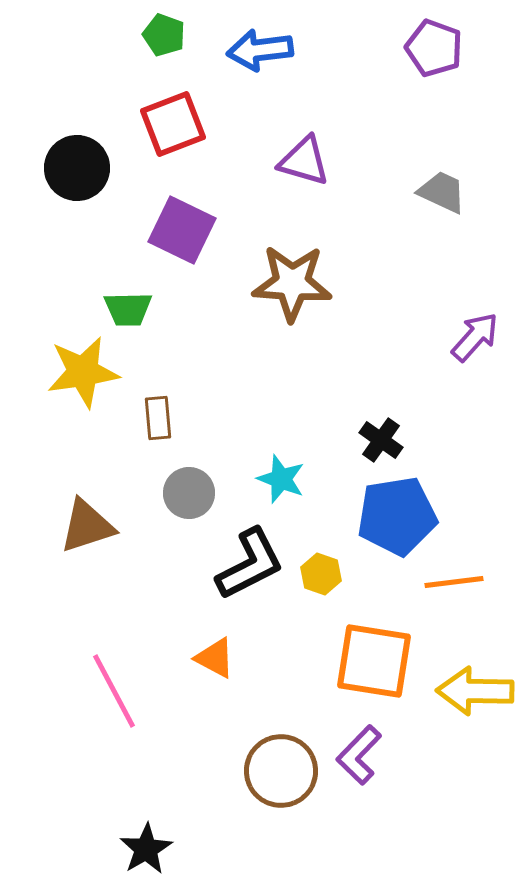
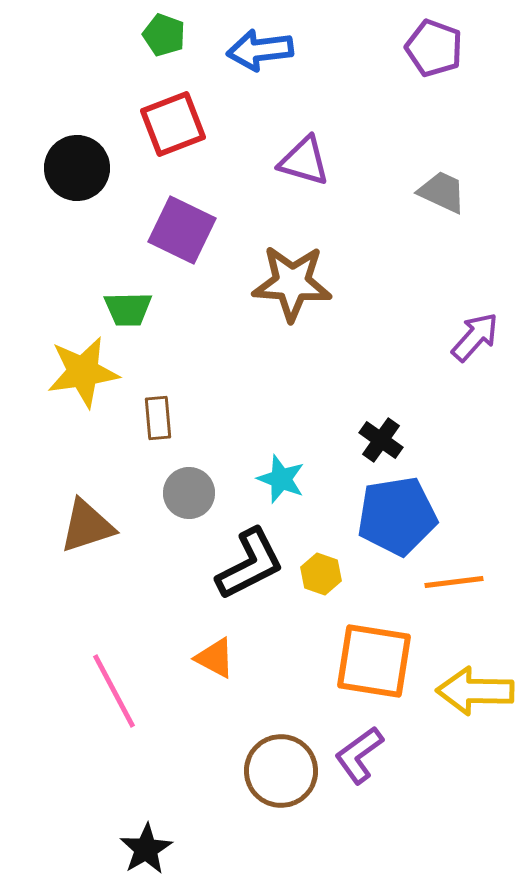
purple L-shape: rotated 10 degrees clockwise
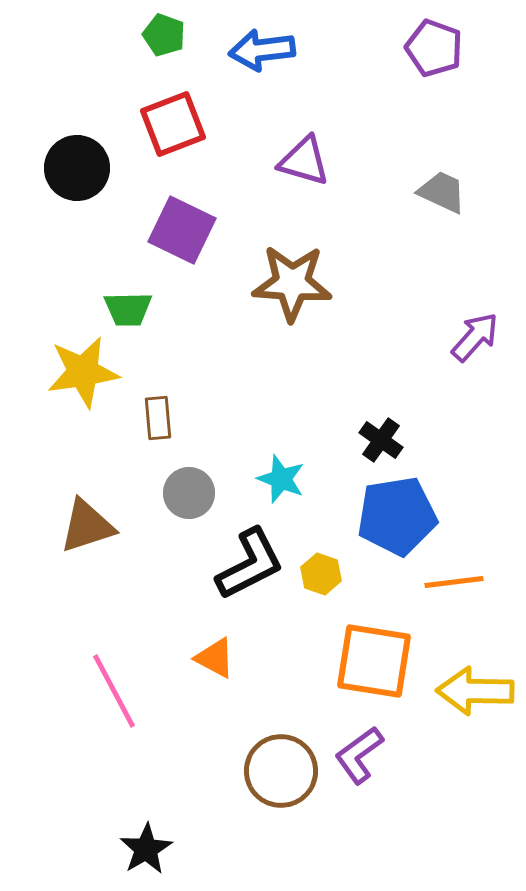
blue arrow: moved 2 px right
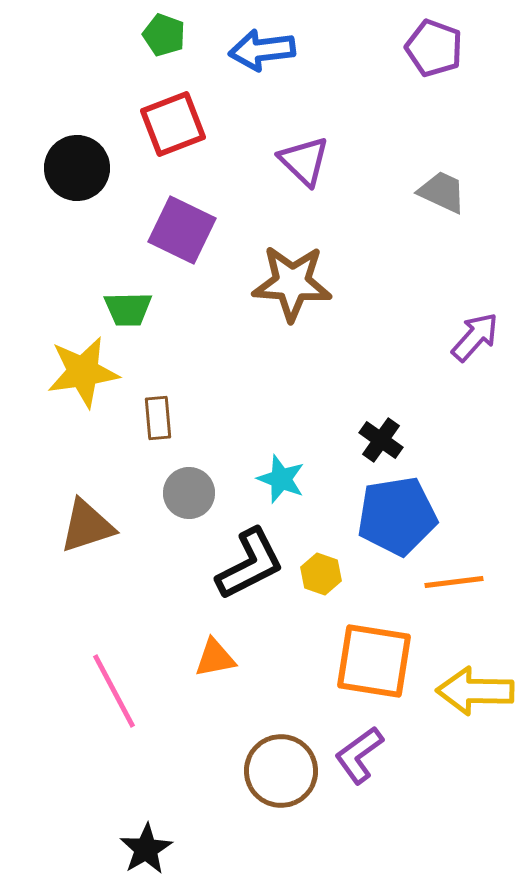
purple triangle: rotated 28 degrees clockwise
orange triangle: rotated 39 degrees counterclockwise
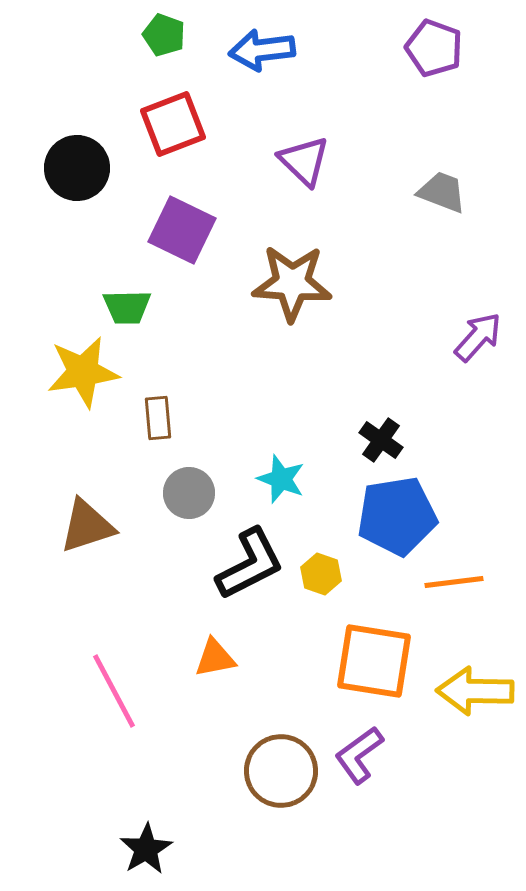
gray trapezoid: rotated 4 degrees counterclockwise
green trapezoid: moved 1 px left, 2 px up
purple arrow: moved 3 px right
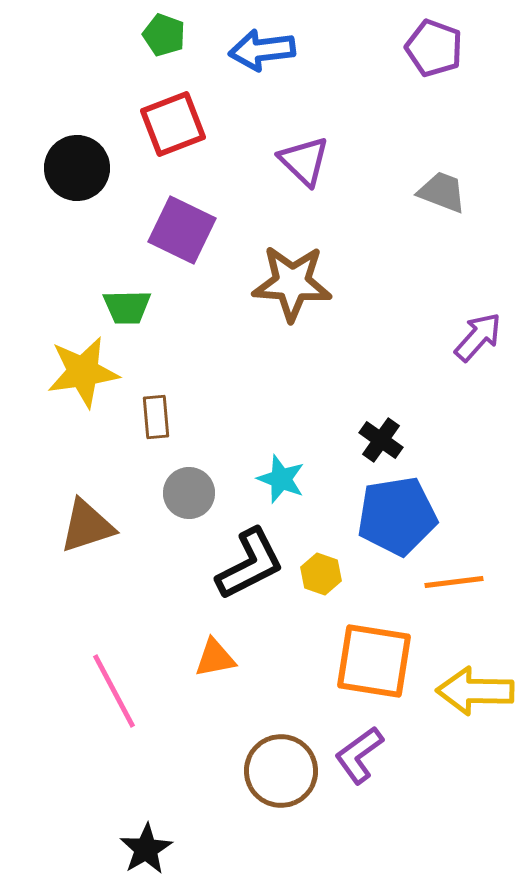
brown rectangle: moved 2 px left, 1 px up
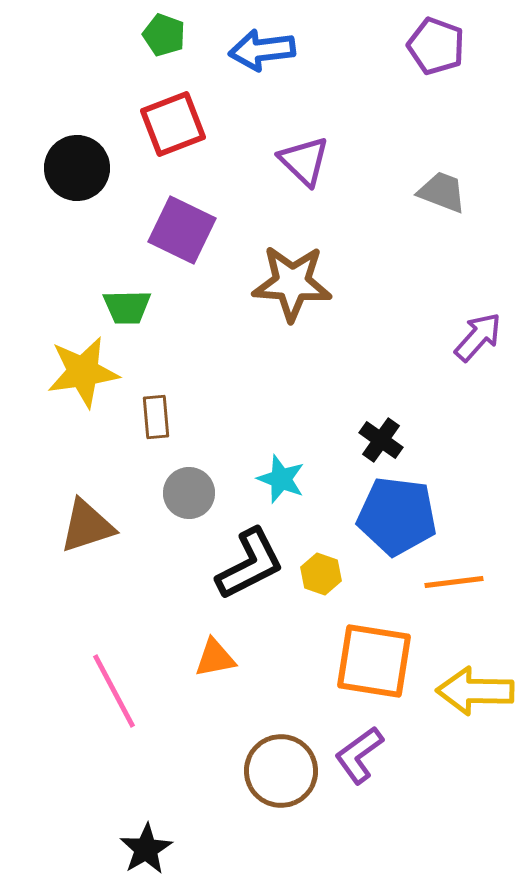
purple pentagon: moved 2 px right, 2 px up
blue pentagon: rotated 16 degrees clockwise
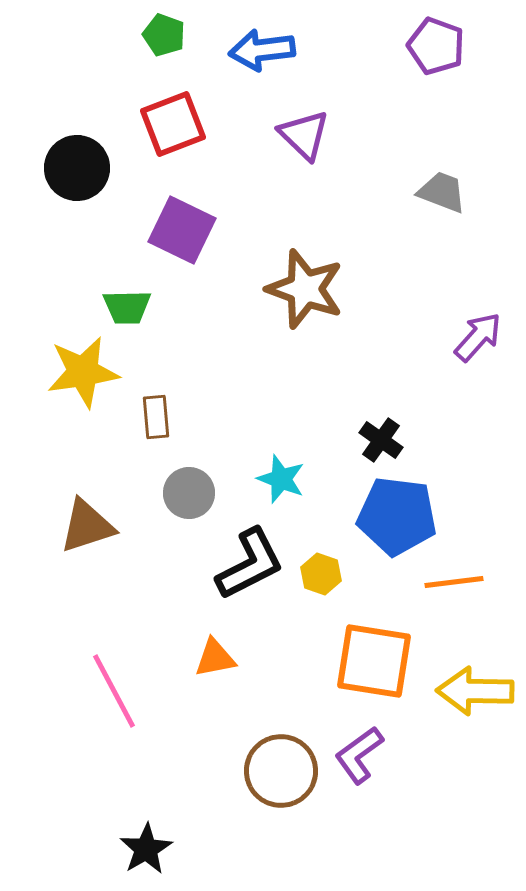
purple triangle: moved 26 px up
brown star: moved 13 px right, 6 px down; rotated 16 degrees clockwise
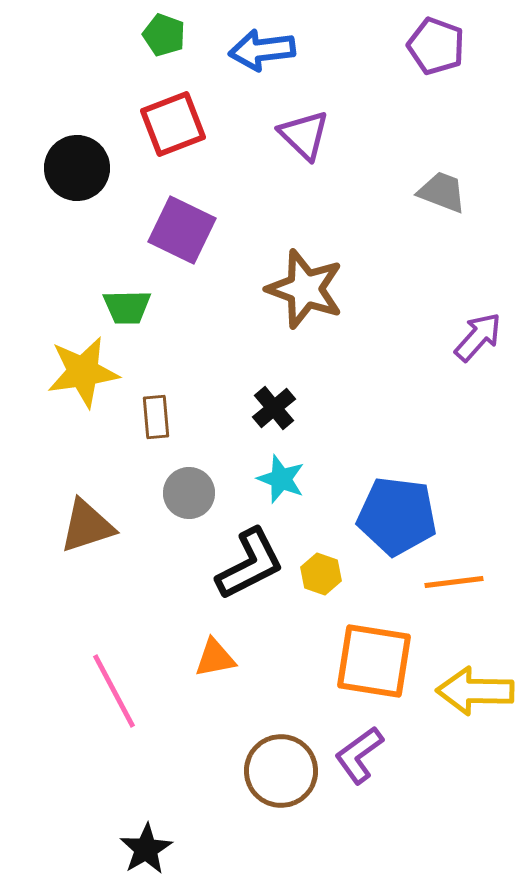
black cross: moved 107 px left, 32 px up; rotated 15 degrees clockwise
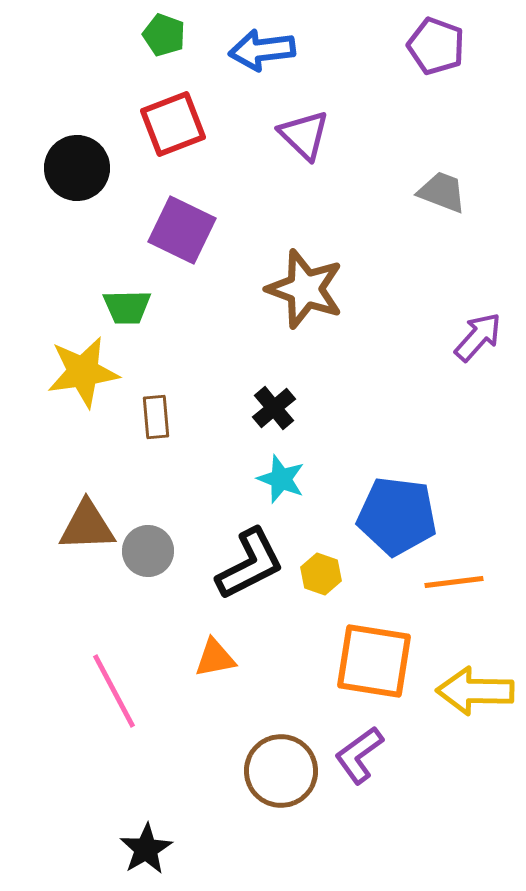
gray circle: moved 41 px left, 58 px down
brown triangle: rotated 16 degrees clockwise
